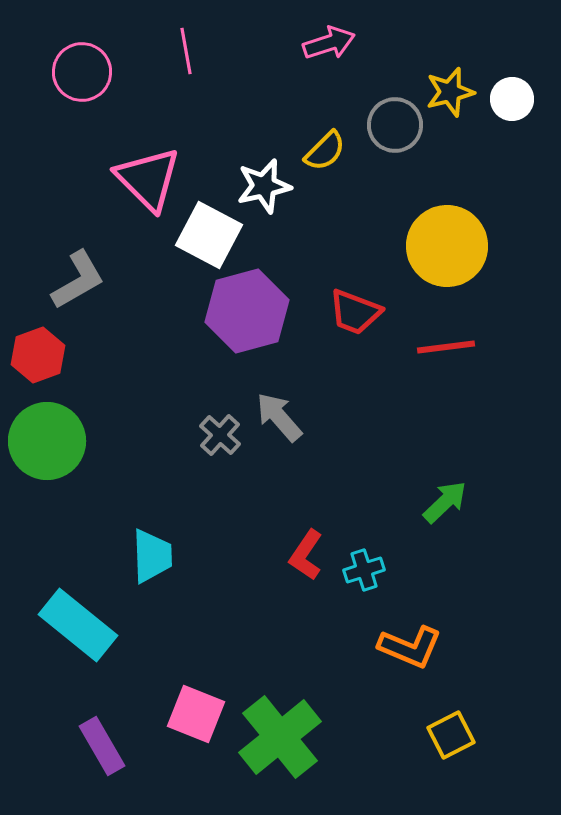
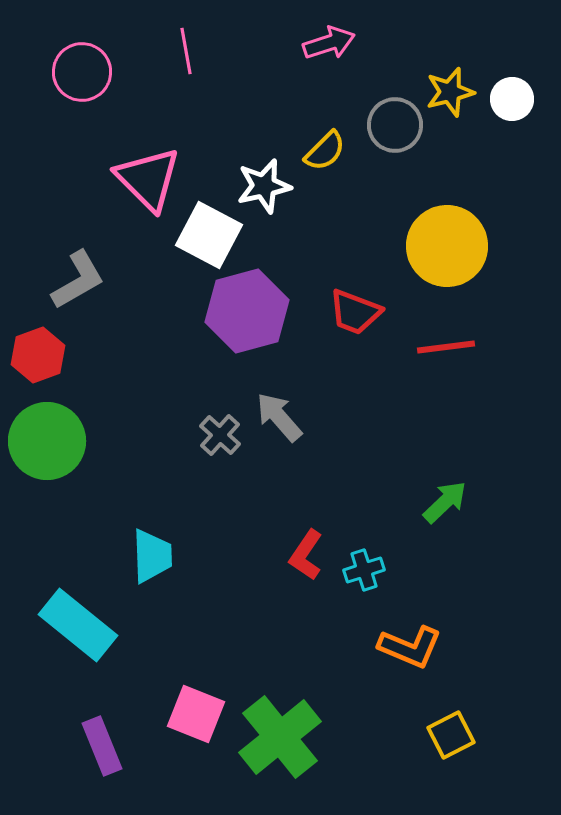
purple rectangle: rotated 8 degrees clockwise
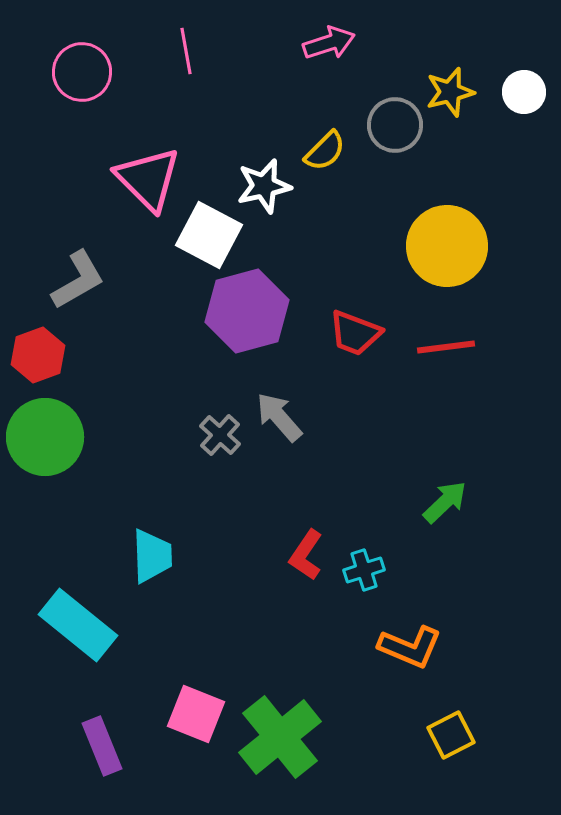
white circle: moved 12 px right, 7 px up
red trapezoid: moved 21 px down
green circle: moved 2 px left, 4 px up
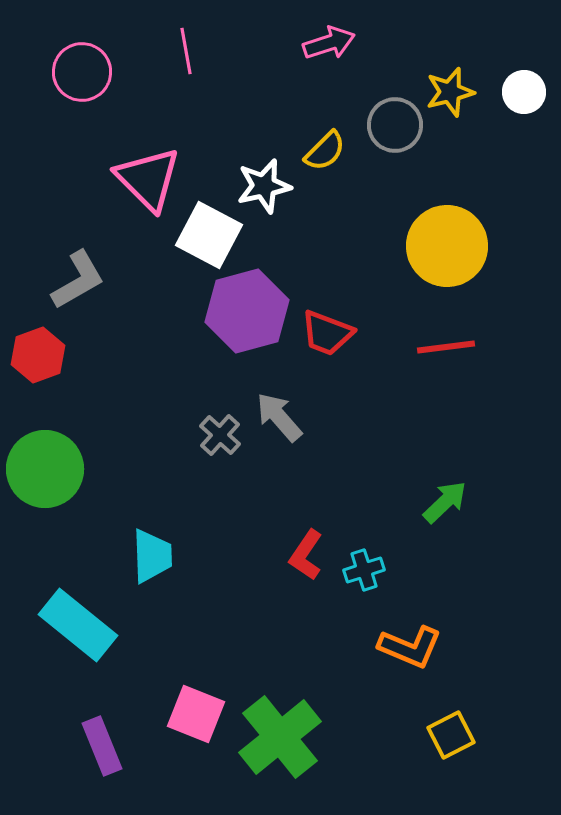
red trapezoid: moved 28 px left
green circle: moved 32 px down
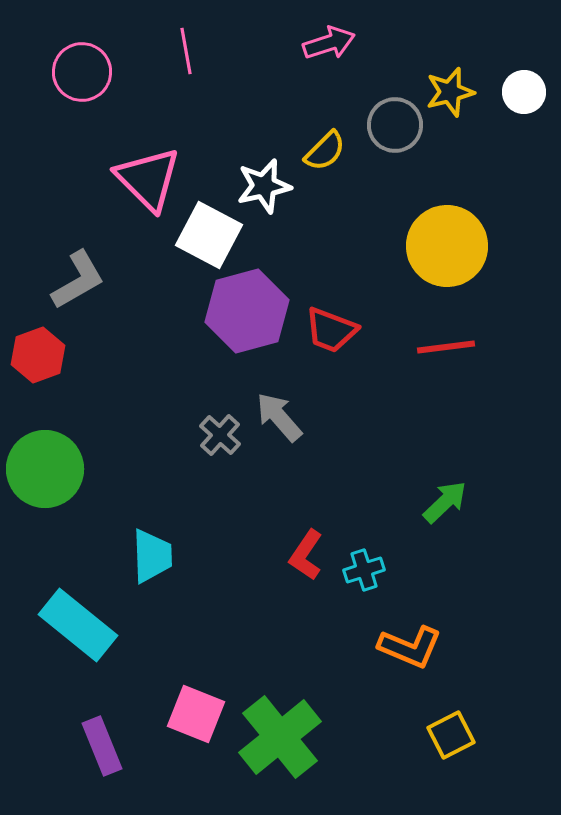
red trapezoid: moved 4 px right, 3 px up
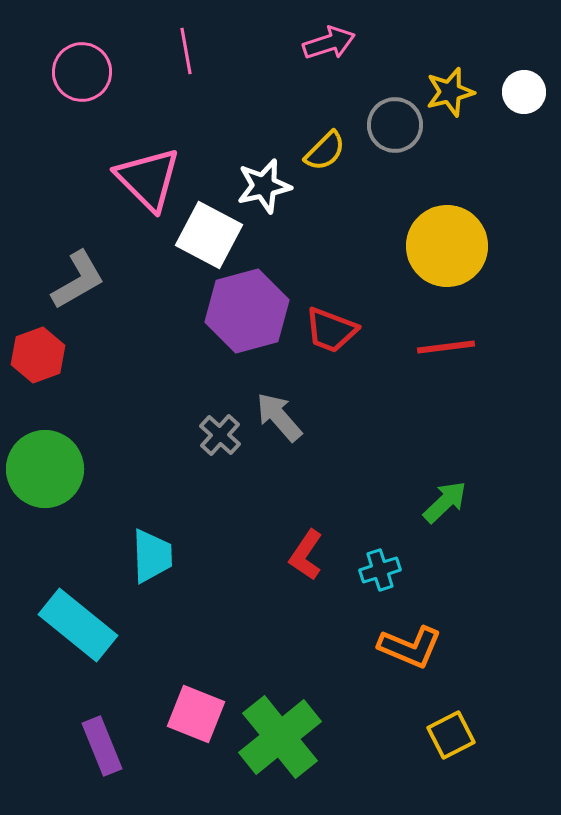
cyan cross: moved 16 px right
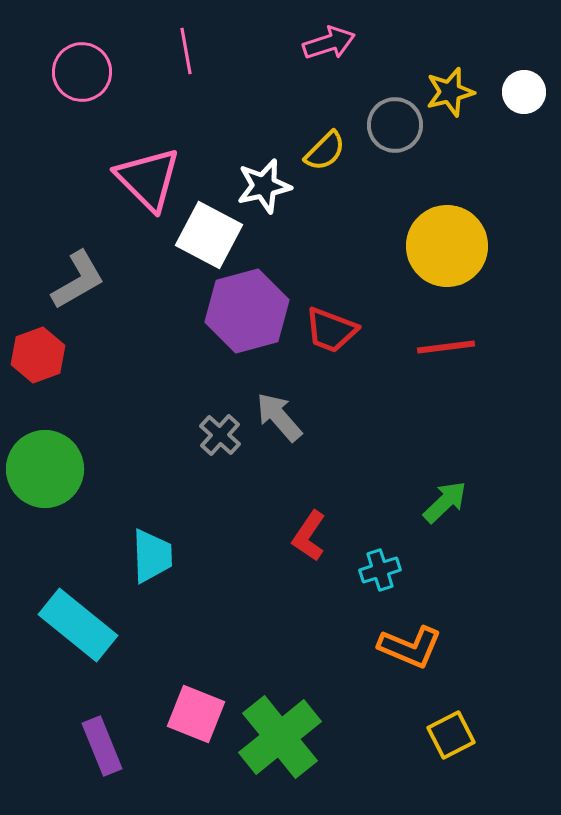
red L-shape: moved 3 px right, 19 px up
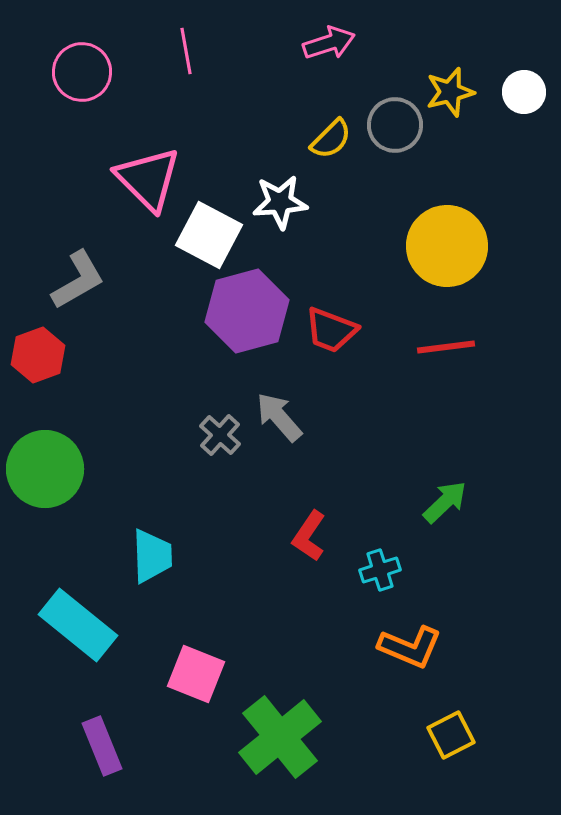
yellow semicircle: moved 6 px right, 12 px up
white star: moved 16 px right, 16 px down; rotated 8 degrees clockwise
pink square: moved 40 px up
